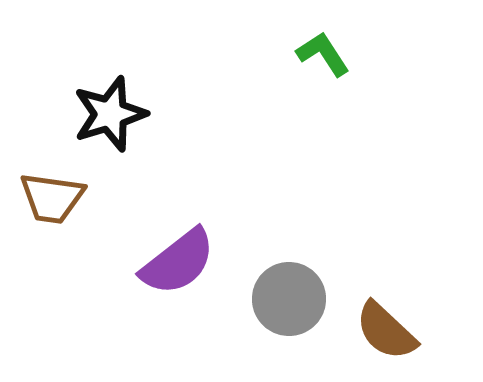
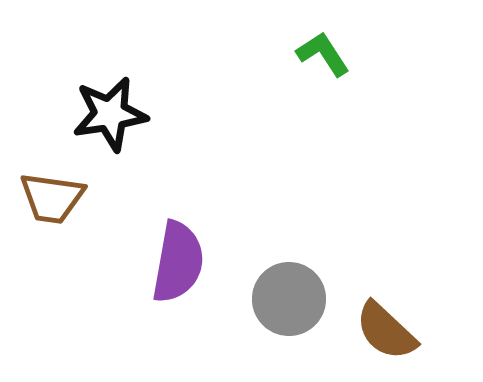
black star: rotated 8 degrees clockwise
purple semicircle: rotated 42 degrees counterclockwise
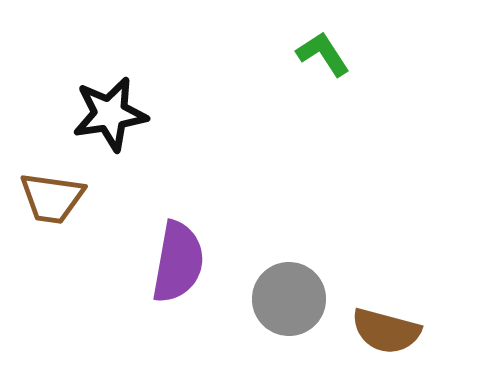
brown semicircle: rotated 28 degrees counterclockwise
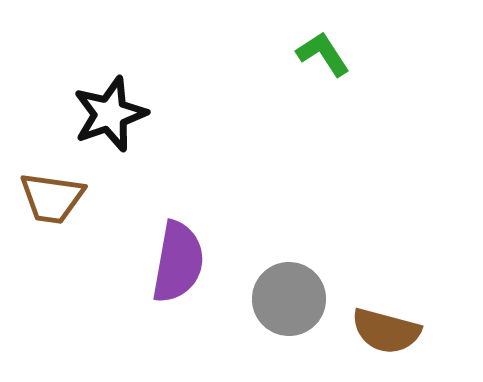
black star: rotated 10 degrees counterclockwise
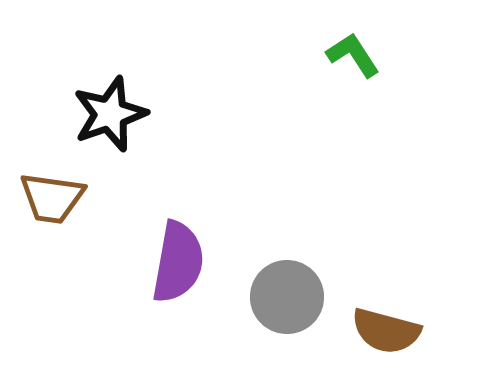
green L-shape: moved 30 px right, 1 px down
gray circle: moved 2 px left, 2 px up
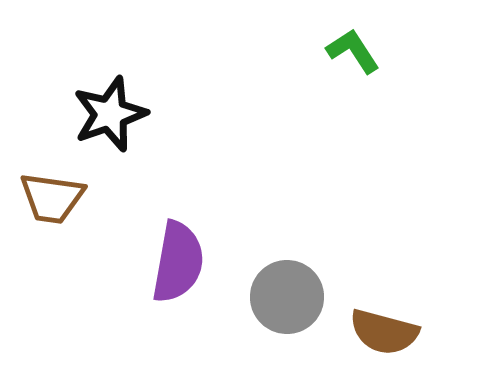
green L-shape: moved 4 px up
brown semicircle: moved 2 px left, 1 px down
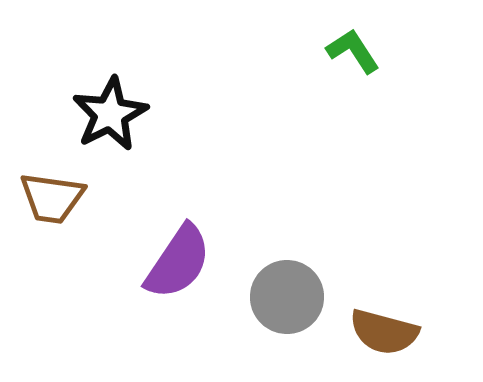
black star: rotated 8 degrees counterclockwise
purple semicircle: rotated 24 degrees clockwise
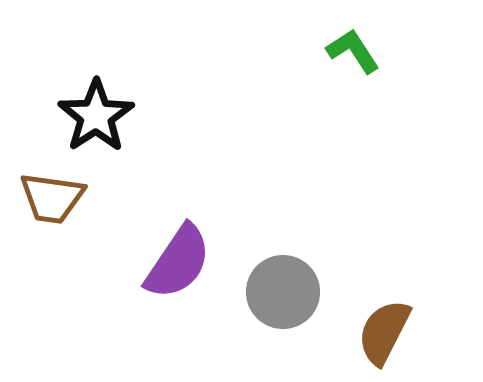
black star: moved 14 px left, 2 px down; rotated 6 degrees counterclockwise
gray circle: moved 4 px left, 5 px up
brown semicircle: rotated 102 degrees clockwise
